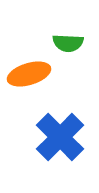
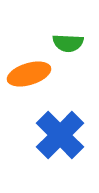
blue cross: moved 2 px up
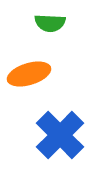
green semicircle: moved 18 px left, 20 px up
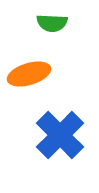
green semicircle: moved 2 px right
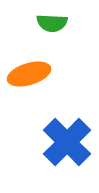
blue cross: moved 7 px right, 7 px down
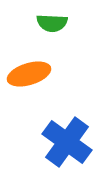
blue cross: rotated 9 degrees counterclockwise
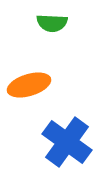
orange ellipse: moved 11 px down
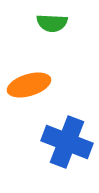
blue cross: rotated 15 degrees counterclockwise
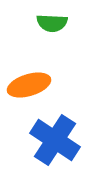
blue cross: moved 12 px left, 2 px up; rotated 12 degrees clockwise
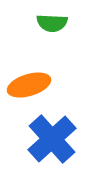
blue cross: moved 3 px left, 1 px up; rotated 15 degrees clockwise
